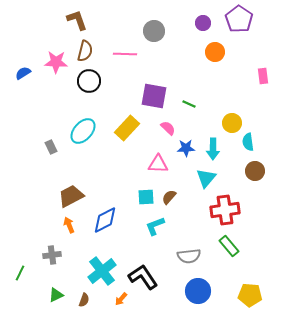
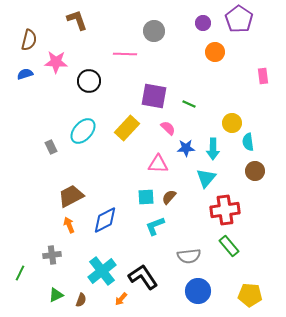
brown semicircle at (85, 51): moved 56 px left, 11 px up
blue semicircle at (23, 73): moved 2 px right, 1 px down; rotated 14 degrees clockwise
brown semicircle at (84, 300): moved 3 px left
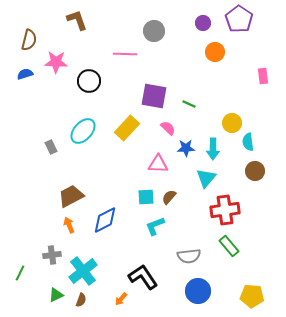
cyan cross at (102, 271): moved 19 px left
yellow pentagon at (250, 295): moved 2 px right, 1 px down
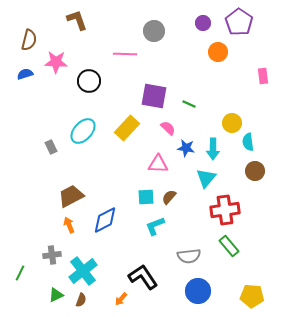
purple pentagon at (239, 19): moved 3 px down
orange circle at (215, 52): moved 3 px right
blue star at (186, 148): rotated 12 degrees clockwise
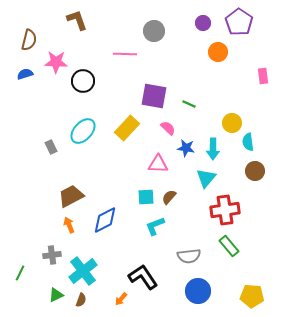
black circle at (89, 81): moved 6 px left
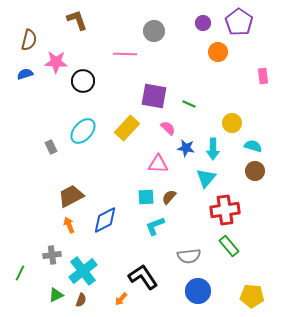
cyan semicircle at (248, 142): moved 5 px right, 4 px down; rotated 114 degrees clockwise
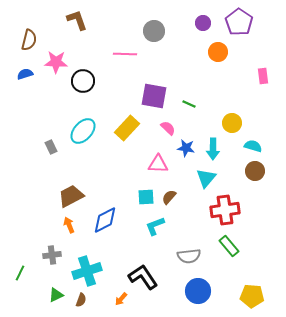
cyan cross at (83, 271): moved 4 px right; rotated 20 degrees clockwise
